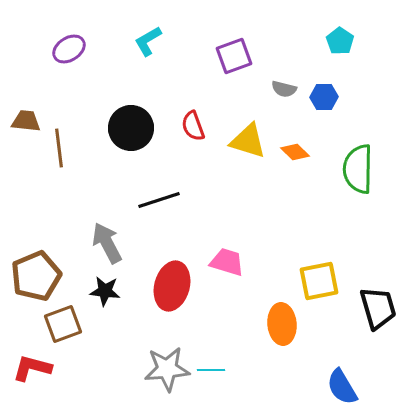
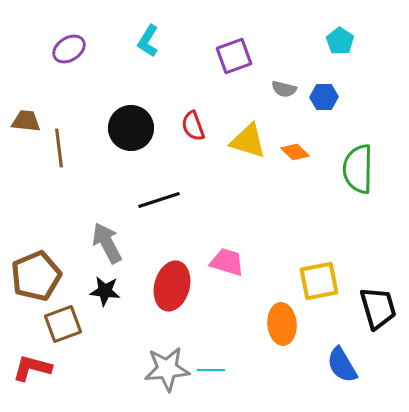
cyan L-shape: rotated 28 degrees counterclockwise
blue semicircle: moved 22 px up
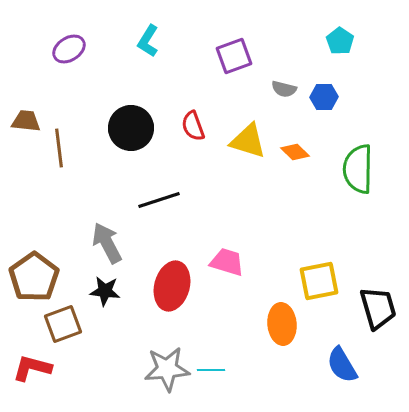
brown pentagon: moved 2 px left, 1 px down; rotated 12 degrees counterclockwise
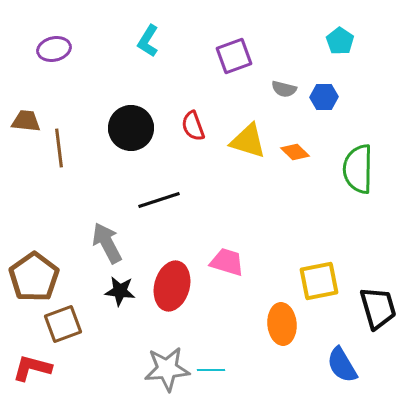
purple ellipse: moved 15 px left; rotated 20 degrees clockwise
black star: moved 15 px right
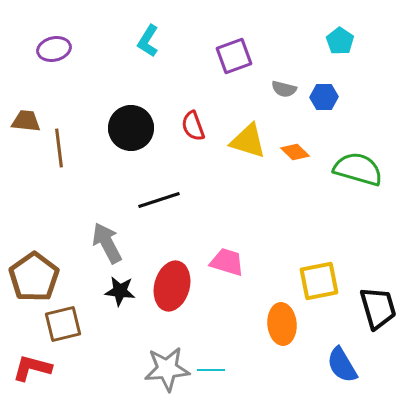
green semicircle: rotated 105 degrees clockwise
brown square: rotated 6 degrees clockwise
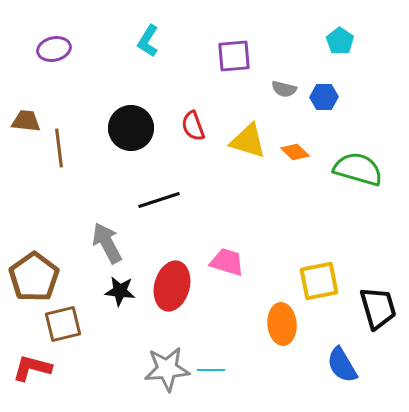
purple square: rotated 15 degrees clockwise
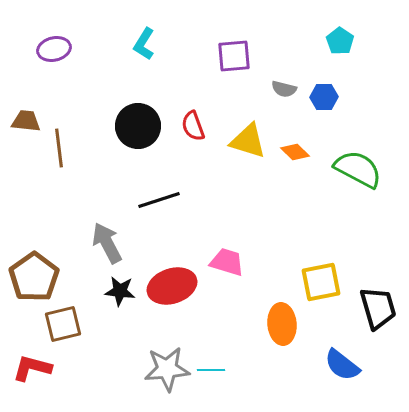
cyan L-shape: moved 4 px left, 3 px down
black circle: moved 7 px right, 2 px up
green semicircle: rotated 12 degrees clockwise
yellow square: moved 2 px right, 1 px down
red ellipse: rotated 57 degrees clockwise
blue semicircle: rotated 21 degrees counterclockwise
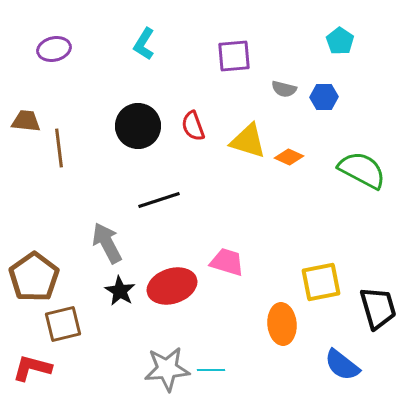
orange diamond: moved 6 px left, 5 px down; rotated 20 degrees counterclockwise
green semicircle: moved 4 px right, 1 px down
black star: rotated 24 degrees clockwise
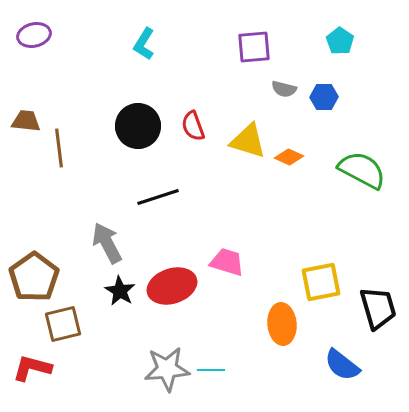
purple ellipse: moved 20 px left, 14 px up
purple square: moved 20 px right, 9 px up
black line: moved 1 px left, 3 px up
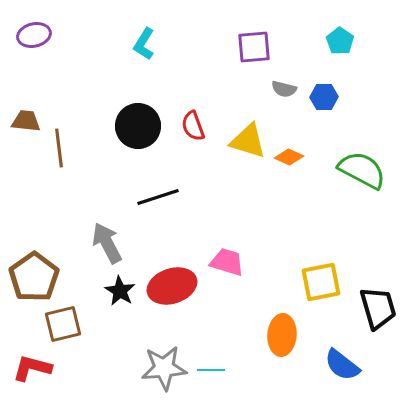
orange ellipse: moved 11 px down; rotated 9 degrees clockwise
gray star: moved 3 px left, 1 px up
